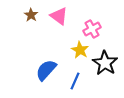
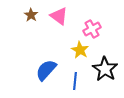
black star: moved 6 px down
blue line: rotated 18 degrees counterclockwise
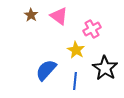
yellow star: moved 4 px left
black star: moved 1 px up
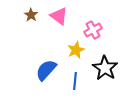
pink cross: moved 1 px right, 1 px down
yellow star: rotated 18 degrees clockwise
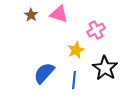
pink triangle: moved 2 px up; rotated 18 degrees counterclockwise
pink cross: moved 3 px right
blue semicircle: moved 2 px left, 3 px down
blue line: moved 1 px left, 1 px up
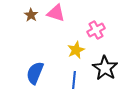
pink triangle: moved 3 px left, 1 px up
blue semicircle: moved 9 px left; rotated 20 degrees counterclockwise
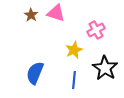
yellow star: moved 2 px left
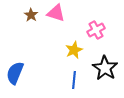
blue semicircle: moved 20 px left
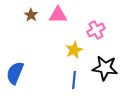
pink triangle: moved 2 px right, 2 px down; rotated 18 degrees counterclockwise
black star: rotated 25 degrees counterclockwise
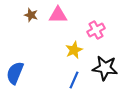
brown star: rotated 16 degrees counterclockwise
blue line: rotated 18 degrees clockwise
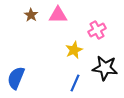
brown star: rotated 16 degrees clockwise
pink cross: moved 1 px right
blue semicircle: moved 1 px right, 5 px down
blue line: moved 1 px right, 3 px down
